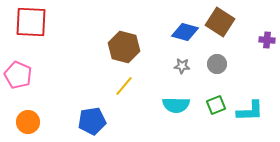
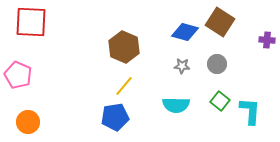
brown hexagon: rotated 8 degrees clockwise
green square: moved 4 px right, 4 px up; rotated 30 degrees counterclockwise
cyan L-shape: rotated 84 degrees counterclockwise
blue pentagon: moved 23 px right, 4 px up
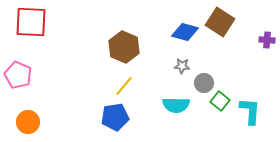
gray circle: moved 13 px left, 19 px down
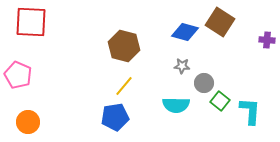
brown hexagon: moved 1 px up; rotated 8 degrees counterclockwise
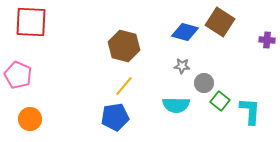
orange circle: moved 2 px right, 3 px up
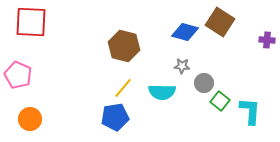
yellow line: moved 1 px left, 2 px down
cyan semicircle: moved 14 px left, 13 px up
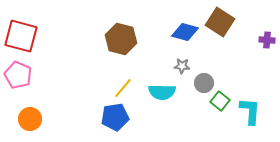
red square: moved 10 px left, 14 px down; rotated 12 degrees clockwise
brown hexagon: moved 3 px left, 7 px up
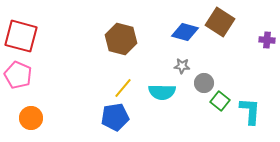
orange circle: moved 1 px right, 1 px up
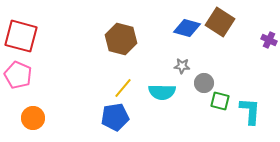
blue diamond: moved 2 px right, 4 px up
purple cross: moved 2 px right; rotated 21 degrees clockwise
green square: rotated 24 degrees counterclockwise
orange circle: moved 2 px right
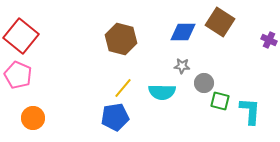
blue diamond: moved 4 px left, 4 px down; rotated 16 degrees counterclockwise
red square: rotated 24 degrees clockwise
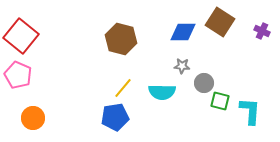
purple cross: moved 7 px left, 9 px up
